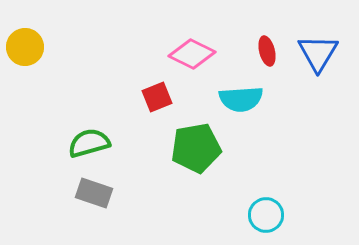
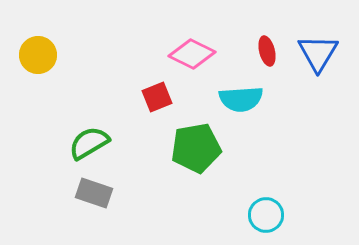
yellow circle: moved 13 px right, 8 px down
green semicircle: rotated 15 degrees counterclockwise
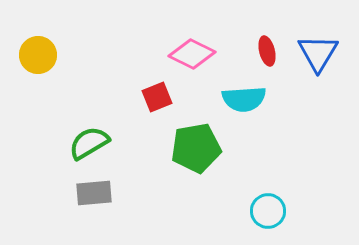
cyan semicircle: moved 3 px right
gray rectangle: rotated 24 degrees counterclockwise
cyan circle: moved 2 px right, 4 px up
